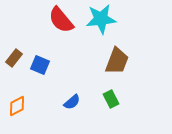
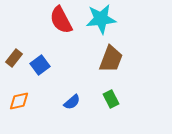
red semicircle: rotated 12 degrees clockwise
brown trapezoid: moved 6 px left, 2 px up
blue square: rotated 30 degrees clockwise
orange diamond: moved 2 px right, 5 px up; rotated 15 degrees clockwise
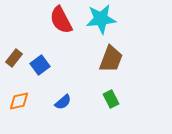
blue semicircle: moved 9 px left
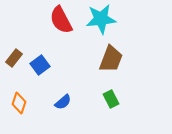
orange diamond: moved 2 px down; rotated 60 degrees counterclockwise
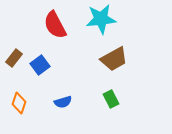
red semicircle: moved 6 px left, 5 px down
brown trapezoid: moved 3 px right; rotated 40 degrees clockwise
blue semicircle: rotated 24 degrees clockwise
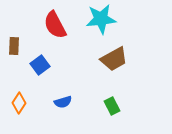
brown rectangle: moved 12 px up; rotated 36 degrees counterclockwise
green rectangle: moved 1 px right, 7 px down
orange diamond: rotated 15 degrees clockwise
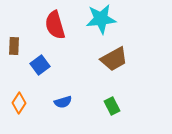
red semicircle: rotated 12 degrees clockwise
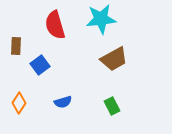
brown rectangle: moved 2 px right
